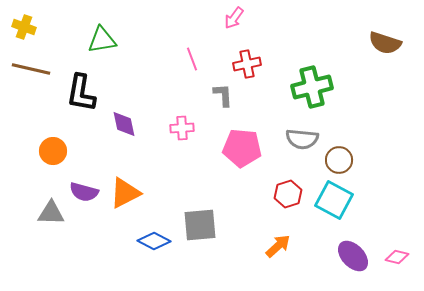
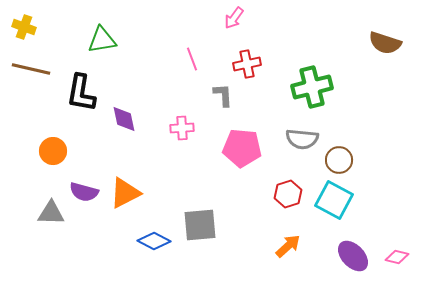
purple diamond: moved 5 px up
orange arrow: moved 10 px right
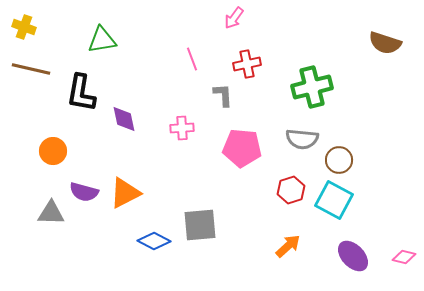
red hexagon: moved 3 px right, 4 px up
pink diamond: moved 7 px right
